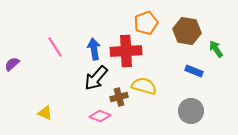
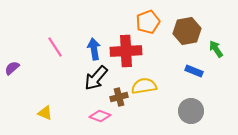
orange pentagon: moved 2 px right, 1 px up
brown hexagon: rotated 20 degrees counterclockwise
purple semicircle: moved 4 px down
yellow semicircle: rotated 25 degrees counterclockwise
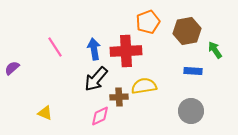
green arrow: moved 1 px left, 1 px down
blue rectangle: moved 1 px left; rotated 18 degrees counterclockwise
black arrow: moved 1 px down
brown cross: rotated 12 degrees clockwise
pink diamond: rotated 45 degrees counterclockwise
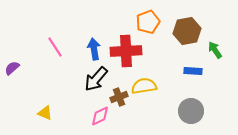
brown cross: rotated 18 degrees counterclockwise
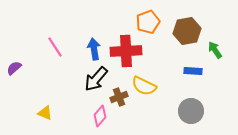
purple semicircle: moved 2 px right
yellow semicircle: rotated 145 degrees counterclockwise
pink diamond: rotated 25 degrees counterclockwise
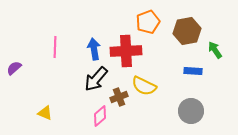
pink line: rotated 35 degrees clockwise
pink diamond: rotated 10 degrees clockwise
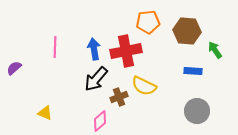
orange pentagon: rotated 15 degrees clockwise
brown hexagon: rotated 16 degrees clockwise
red cross: rotated 8 degrees counterclockwise
gray circle: moved 6 px right
pink diamond: moved 5 px down
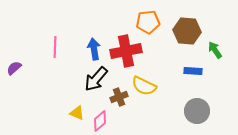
yellow triangle: moved 32 px right
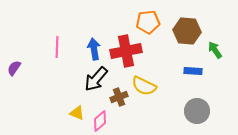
pink line: moved 2 px right
purple semicircle: rotated 14 degrees counterclockwise
